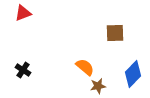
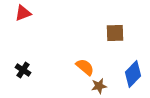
brown star: moved 1 px right
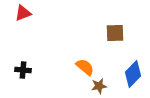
black cross: rotated 28 degrees counterclockwise
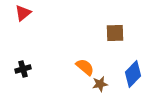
red triangle: rotated 18 degrees counterclockwise
black cross: moved 1 px up; rotated 21 degrees counterclockwise
brown star: moved 1 px right, 2 px up
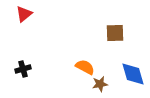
red triangle: moved 1 px right, 1 px down
orange semicircle: rotated 12 degrees counterclockwise
blue diamond: rotated 60 degrees counterclockwise
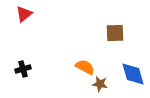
brown star: rotated 21 degrees clockwise
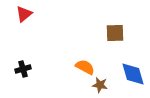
brown star: moved 1 px down
